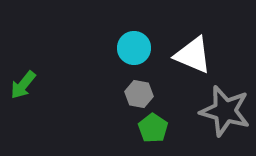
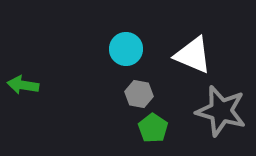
cyan circle: moved 8 px left, 1 px down
green arrow: rotated 60 degrees clockwise
gray star: moved 4 px left
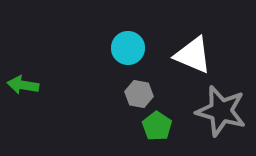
cyan circle: moved 2 px right, 1 px up
green pentagon: moved 4 px right, 2 px up
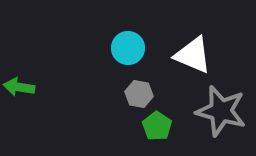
green arrow: moved 4 px left, 2 px down
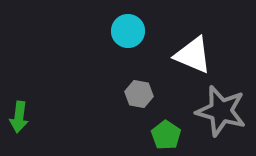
cyan circle: moved 17 px up
green arrow: moved 30 px down; rotated 92 degrees counterclockwise
green pentagon: moved 9 px right, 9 px down
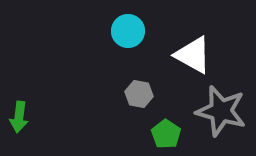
white triangle: rotated 6 degrees clockwise
green pentagon: moved 1 px up
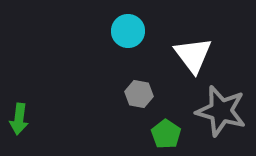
white triangle: rotated 24 degrees clockwise
green arrow: moved 2 px down
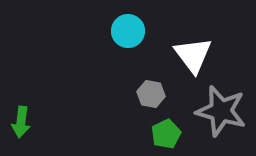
gray hexagon: moved 12 px right
green arrow: moved 2 px right, 3 px down
green pentagon: rotated 12 degrees clockwise
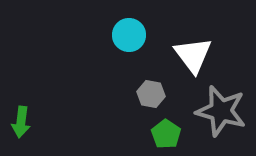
cyan circle: moved 1 px right, 4 px down
green pentagon: rotated 12 degrees counterclockwise
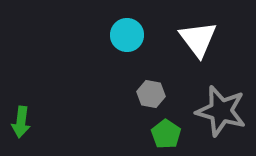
cyan circle: moved 2 px left
white triangle: moved 5 px right, 16 px up
